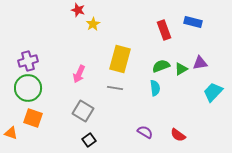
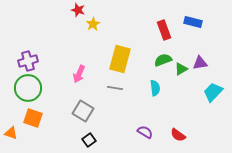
green semicircle: moved 2 px right, 6 px up
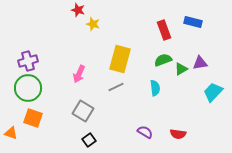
yellow star: rotated 24 degrees counterclockwise
gray line: moved 1 px right, 1 px up; rotated 35 degrees counterclockwise
red semicircle: moved 1 px up; rotated 28 degrees counterclockwise
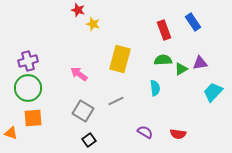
blue rectangle: rotated 42 degrees clockwise
green semicircle: rotated 18 degrees clockwise
pink arrow: rotated 102 degrees clockwise
gray line: moved 14 px down
orange square: rotated 24 degrees counterclockwise
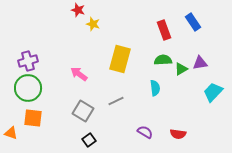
orange square: rotated 12 degrees clockwise
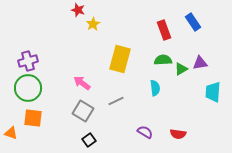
yellow star: rotated 24 degrees clockwise
pink arrow: moved 3 px right, 9 px down
cyan trapezoid: rotated 40 degrees counterclockwise
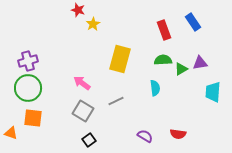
purple semicircle: moved 4 px down
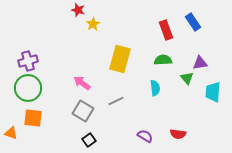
red rectangle: moved 2 px right
green triangle: moved 6 px right, 9 px down; rotated 40 degrees counterclockwise
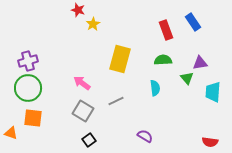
red semicircle: moved 32 px right, 8 px down
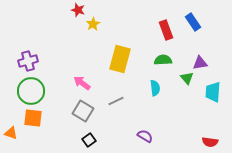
green circle: moved 3 px right, 3 px down
